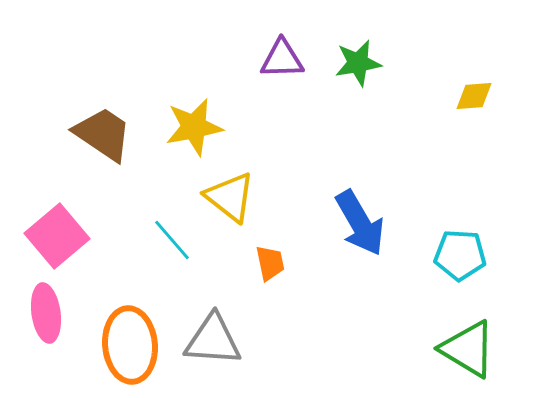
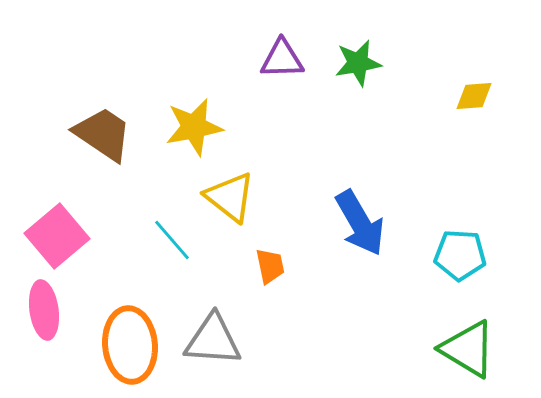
orange trapezoid: moved 3 px down
pink ellipse: moved 2 px left, 3 px up
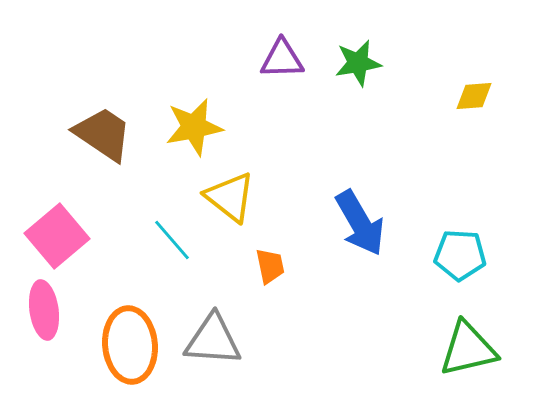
green triangle: rotated 44 degrees counterclockwise
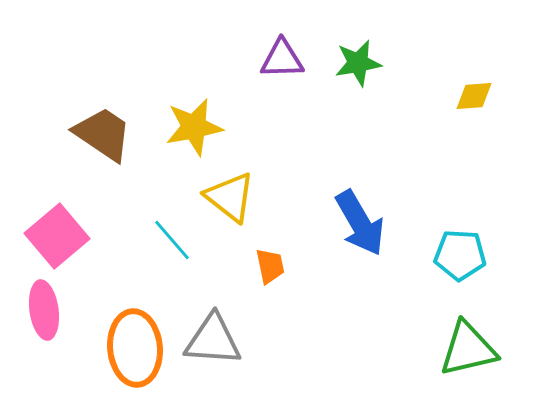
orange ellipse: moved 5 px right, 3 px down
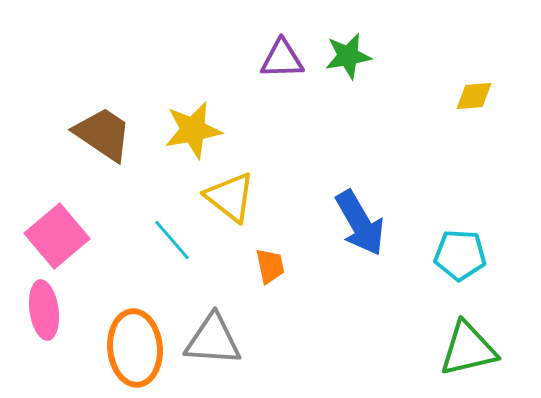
green star: moved 10 px left, 7 px up
yellow star: moved 1 px left, 3 px down
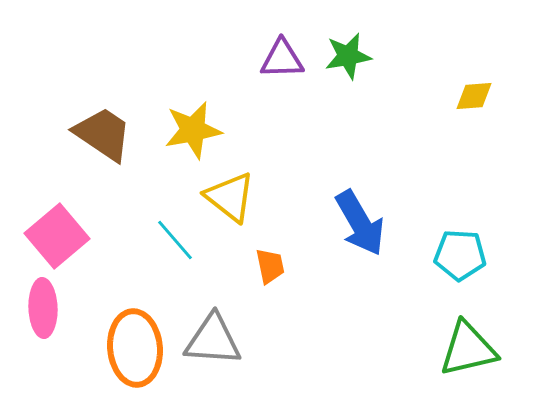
cyan line: moved 3 px right
pink ellipse: moved 1 px left, 2 px up; rotated 6 degrees clockwise
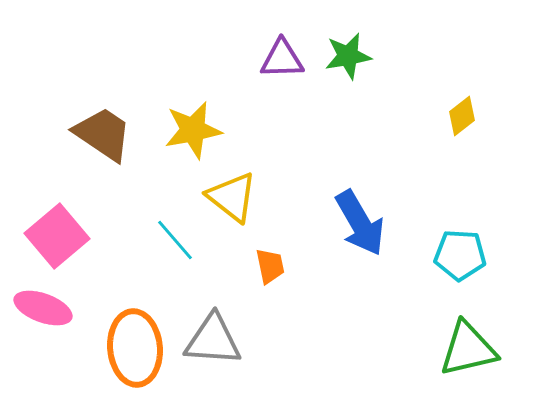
yellow diamond: moved 12 px left, 20 px down; rotated 33 degrees counterclockwise
yellow triangle: moved 2 px right
pink ellipse: rotated 68 degrees counterclockwise
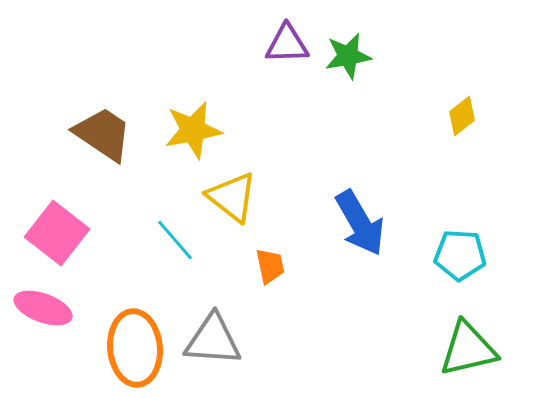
purple triangle: moved 5 px right, 15 px up
pink square: moved 3 px up; rotated 12 degrees counterclockwise
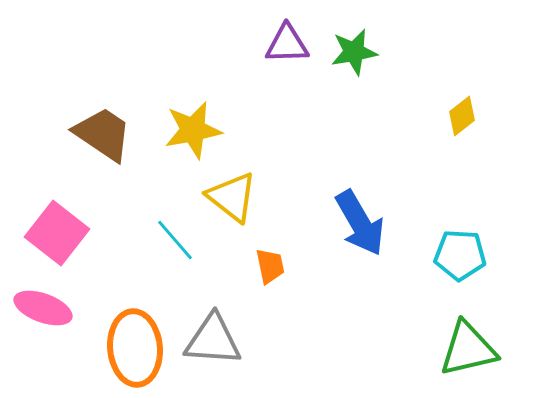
green star: moved 6 px right, 4 px up
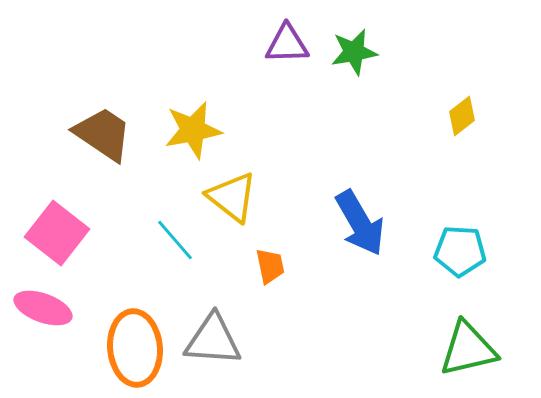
cyan pentagon: moved 4 px up
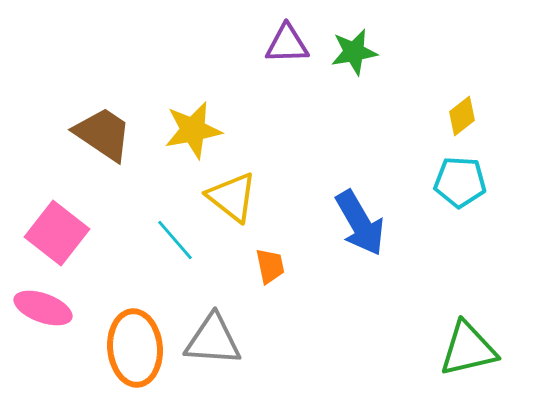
cyan pentagon: moved 69 px up
